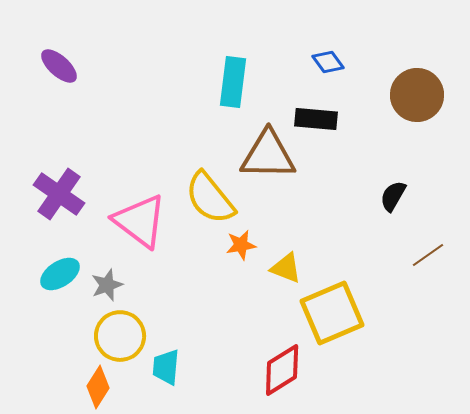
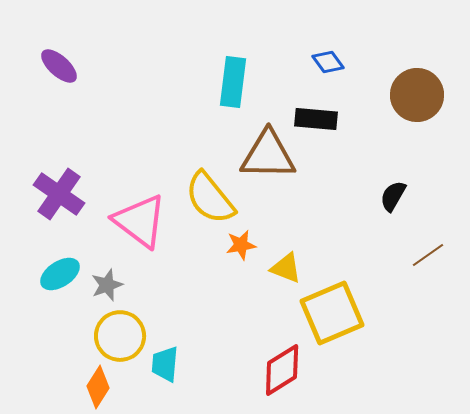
cyan trapezoid: moved 1 px left, 3 px up
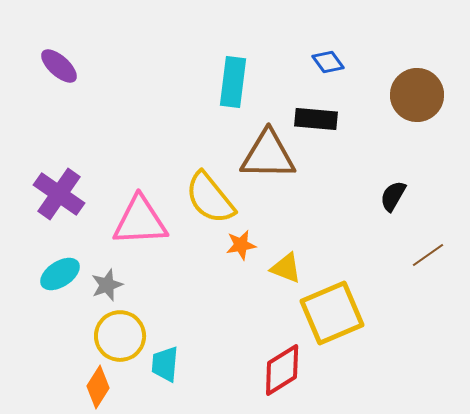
pink triangle: rotated 40 degrees counterclockwise
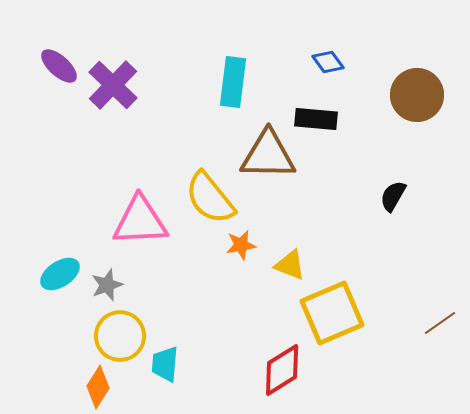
purple cross: moved 54 px right, 109 px up; rotated 9 degrees clockwise
brown line: moved 12 px right, 68 px down
yellow triangle: moved 4 px right, 3 px up
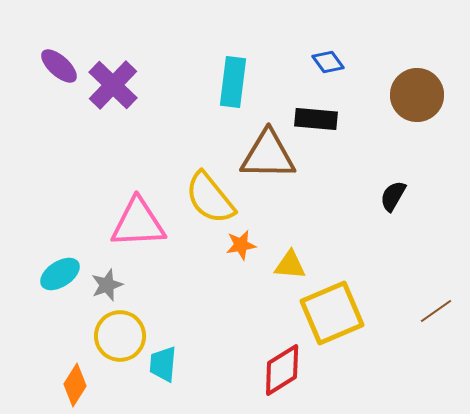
pink triangle: moved 2 px left, 2 px down
yellow triangle: rotated 16 degrees counterclockwise
brown line: moved 4 px left, 12 px up
cyan trapezoid: moved 2 px left
orange diamond: moved 23 px left, 2 px up
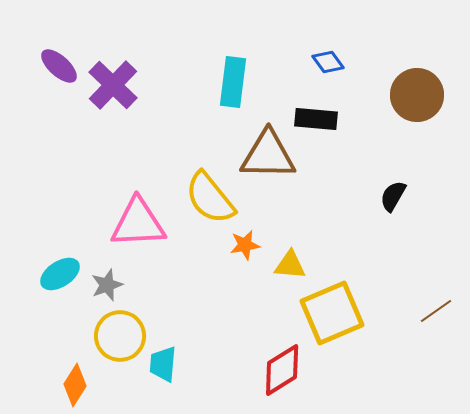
orange star: moved 4 px right
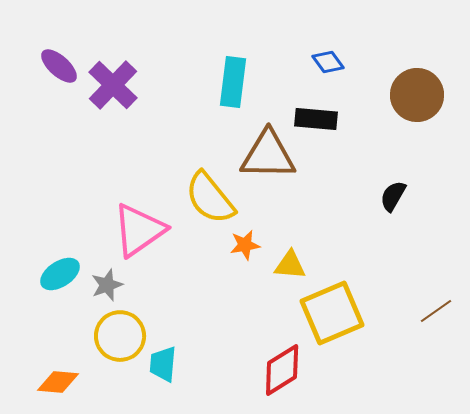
pink triangle: moved 1 px right, 7 px down; rotated 32 degrees counterclockwise
orange diamond: moved 17 px left, 3 px up; rotated 63 degrees clockwise
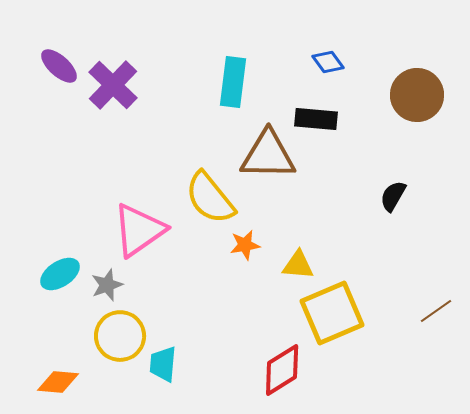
yellow triangle: moved 8 px right
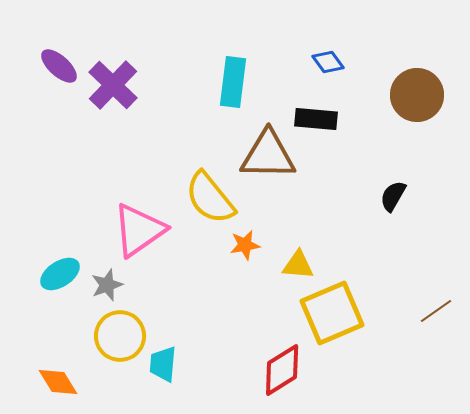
orange diamond: rotated 54 degrees clockwise
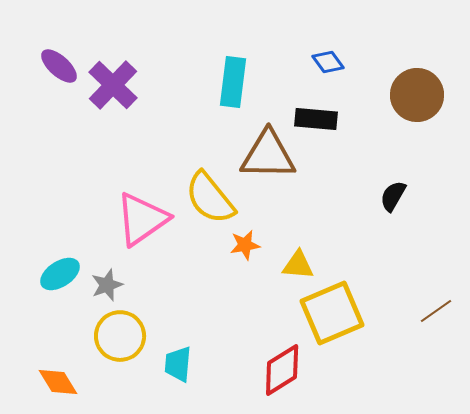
pink triangle: moved 3 px right, 11 px up
cyan trapezoid: moved 15 px right
